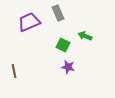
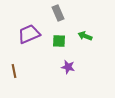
purple trapezoid: moved 12 px down
green square: moved 4 px left, 4 px up; rotated 24 degrees counterclockwise
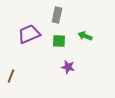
gray rectangle: moved 1 px left, 2 px down; rotated 35 degrees clockwise
brown line: moved 3 px left, 5 px down; rotated 32 degrees clockwise
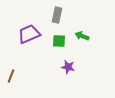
green arrow: moved 3 px left
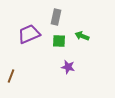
gray rectangle: moved 1 px left, 2 px down
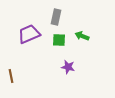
green square: moved 1 px up
brown line: rotated 32 degrees counterclockwise
